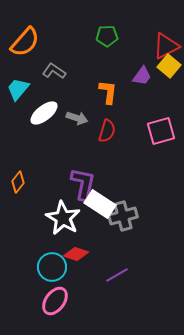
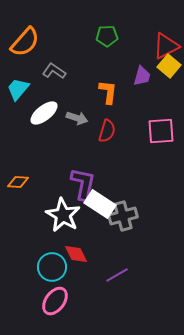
purple trapezoid: rotated 20 degrees counterclockwise
pink square: rotated 12 degrees clockwise
orange diamond: rotated 55 degrees clockwise
white star: moved 3 px up
red diamond: rotated 45 degrees clockwise
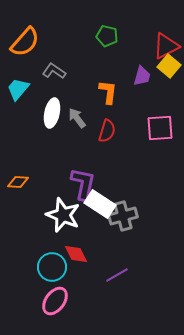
green pentagon: rotated 15 degrees clockwise
white ellipse: moved 8 px right; rotated 40 degrees counterclockwise
gray arrow: rotated 145 degrees counterclockwise
pink square: moved 1 px left, 3 px up
white star: rotated 8 degrees counterclockwise
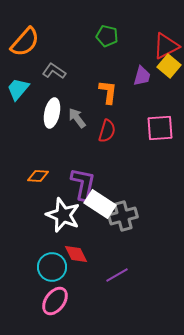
orange diamond: moved 20 px right, 6 px up
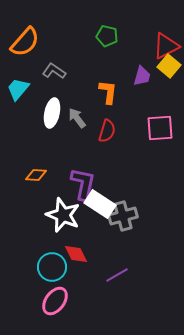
orange diamond: moved 2 px left, 1 px up
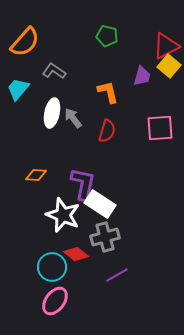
orange L-shape: rotated 20 degrees counterclockwise
gray arrow: moved 4 px left
gray cross: moved 18 px left, 21 px down
red diamond: rotated 25 degrees counterclockwise
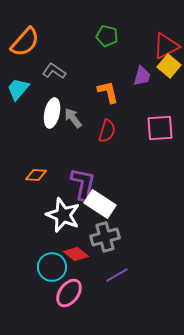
pink ellipse: moved 14 px right, 8 px up
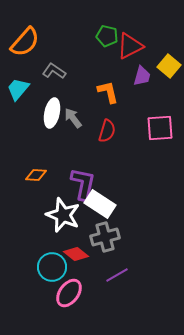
red triangle: moved 36 px left
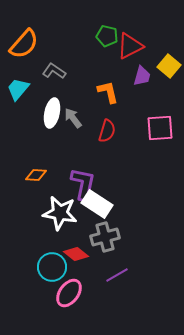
orange semicircle: moved 1 px left, 2 px down
white rectangle: moved 3 px left
white star: moved 3 px left, 2 px up; rotated 12 degrees counterclockwise
